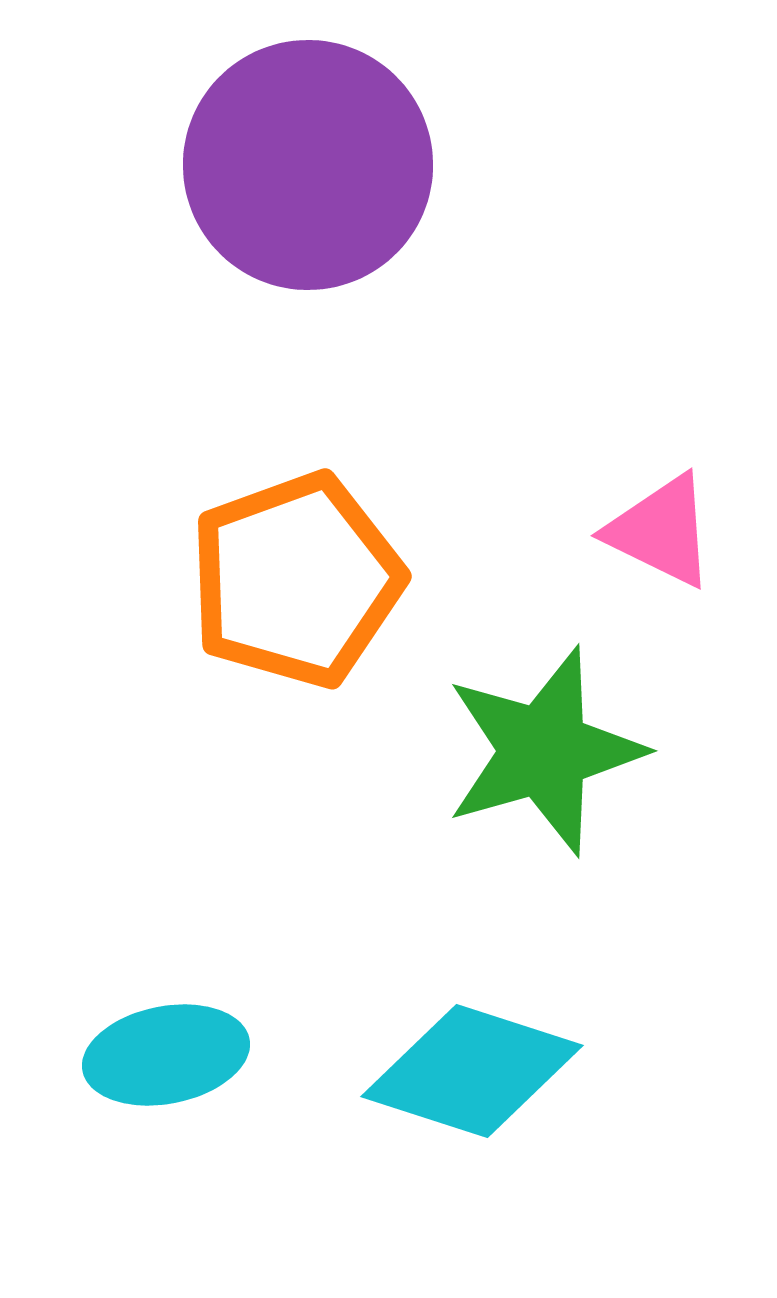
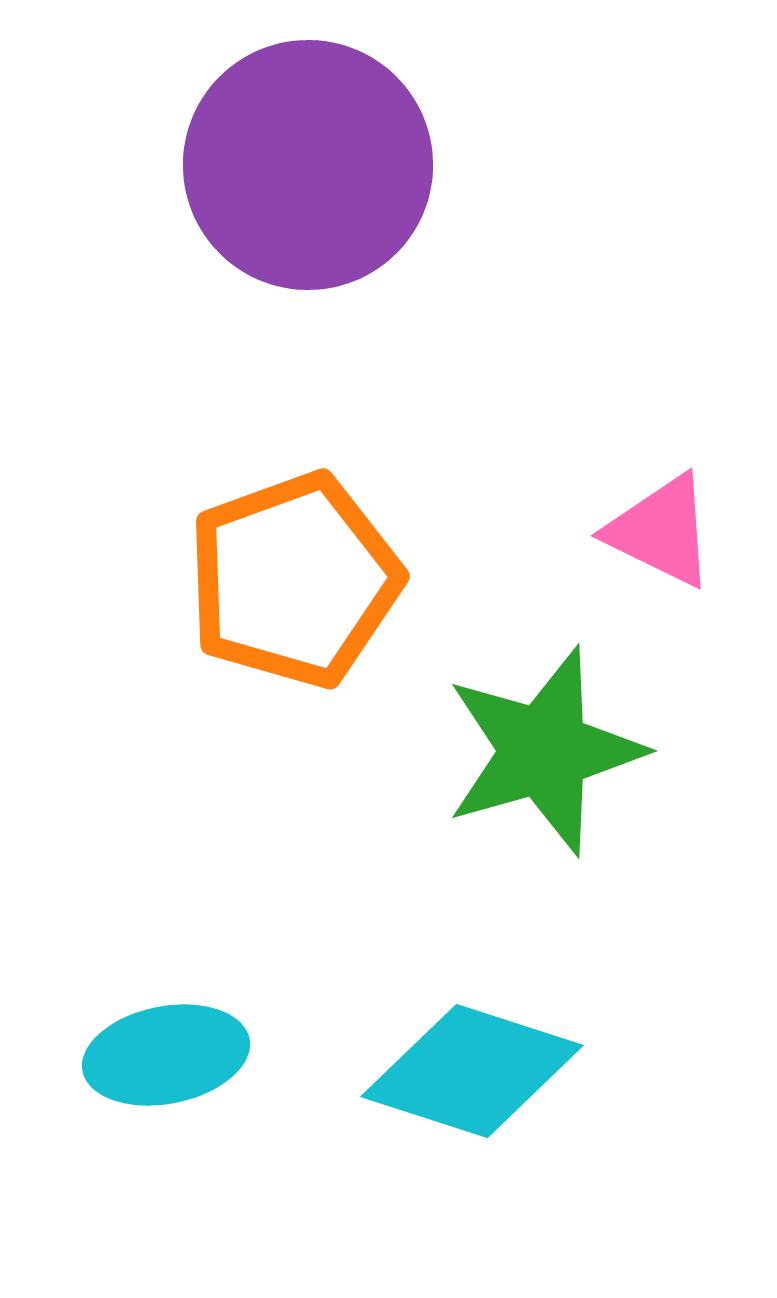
orange pentagon: moved 2 px left
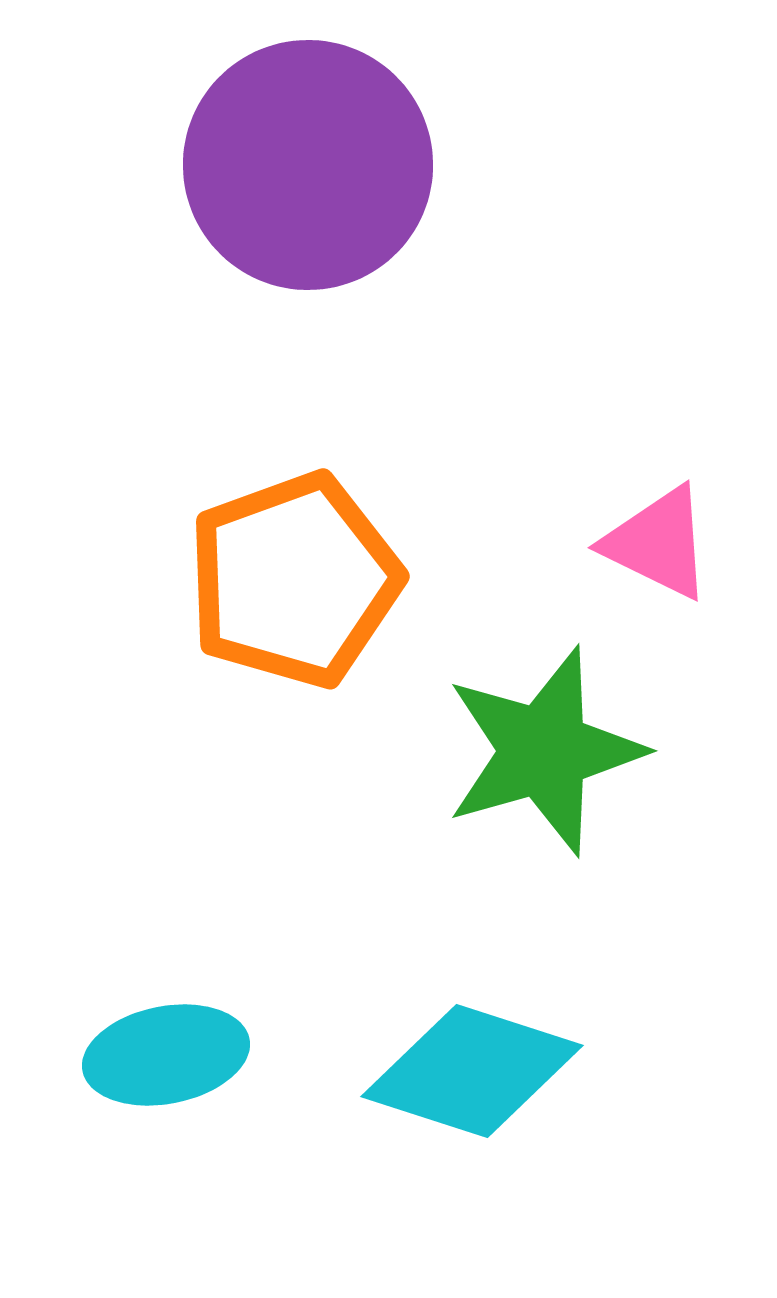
pink triangle: moved 3 px left, 12 px down
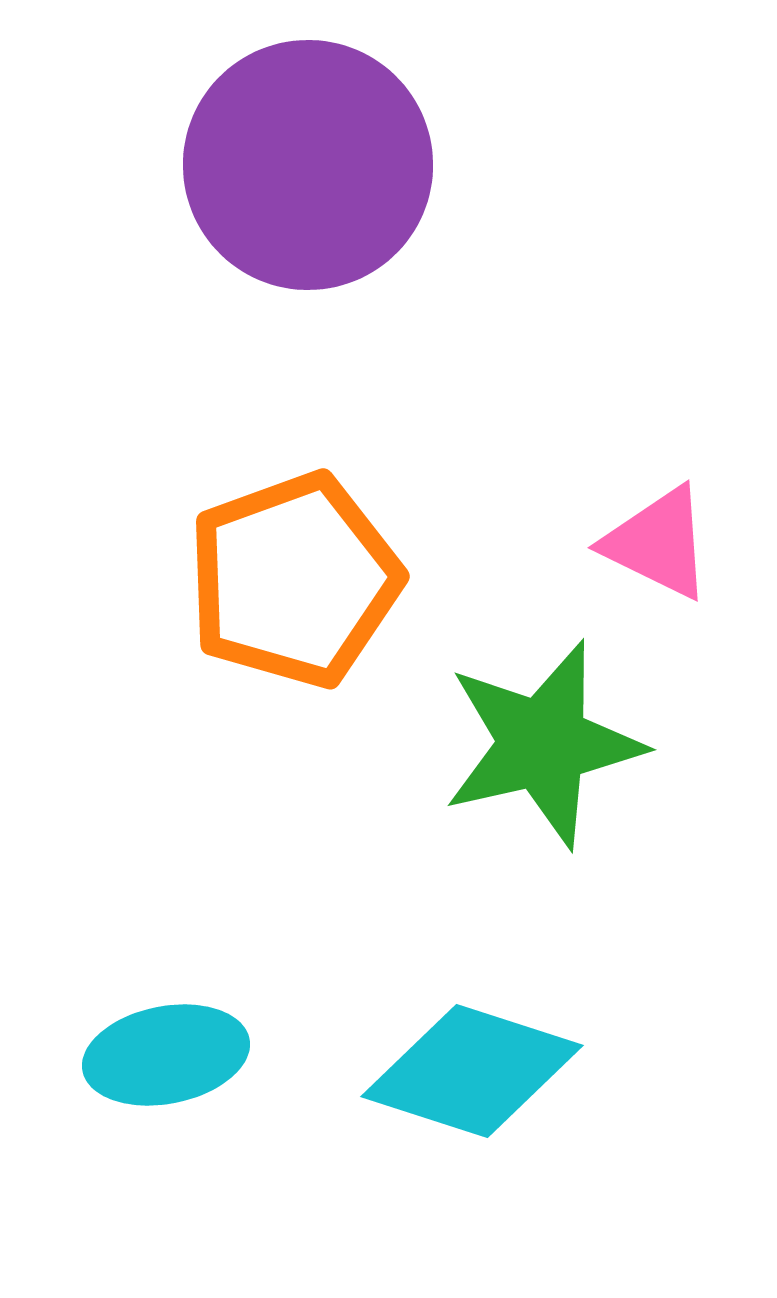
green star: moved 1 px left, 7 px up; rotated 3 degrees clockwise
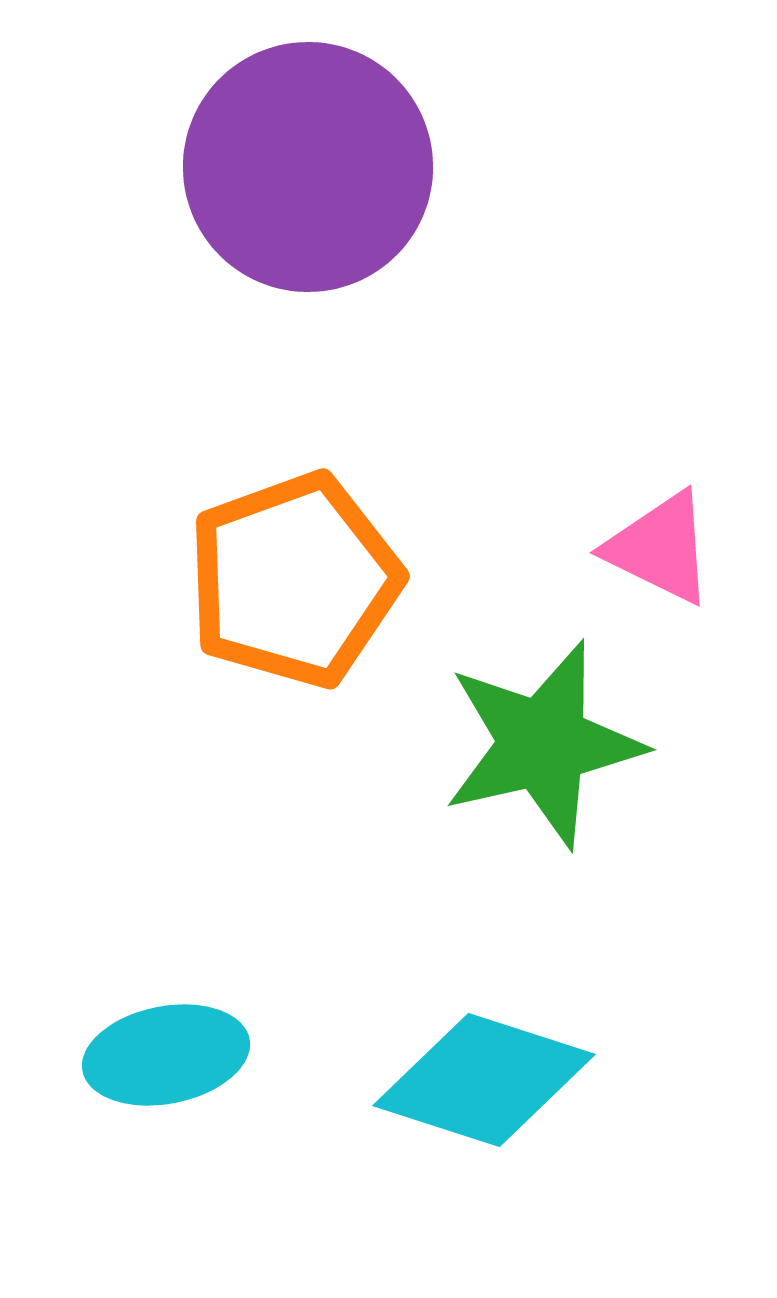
purple circle: moved 2 px down
pink triangle: moved 2 px right, 5 px down
cyan diamond: moved 12 px right, 9 px down
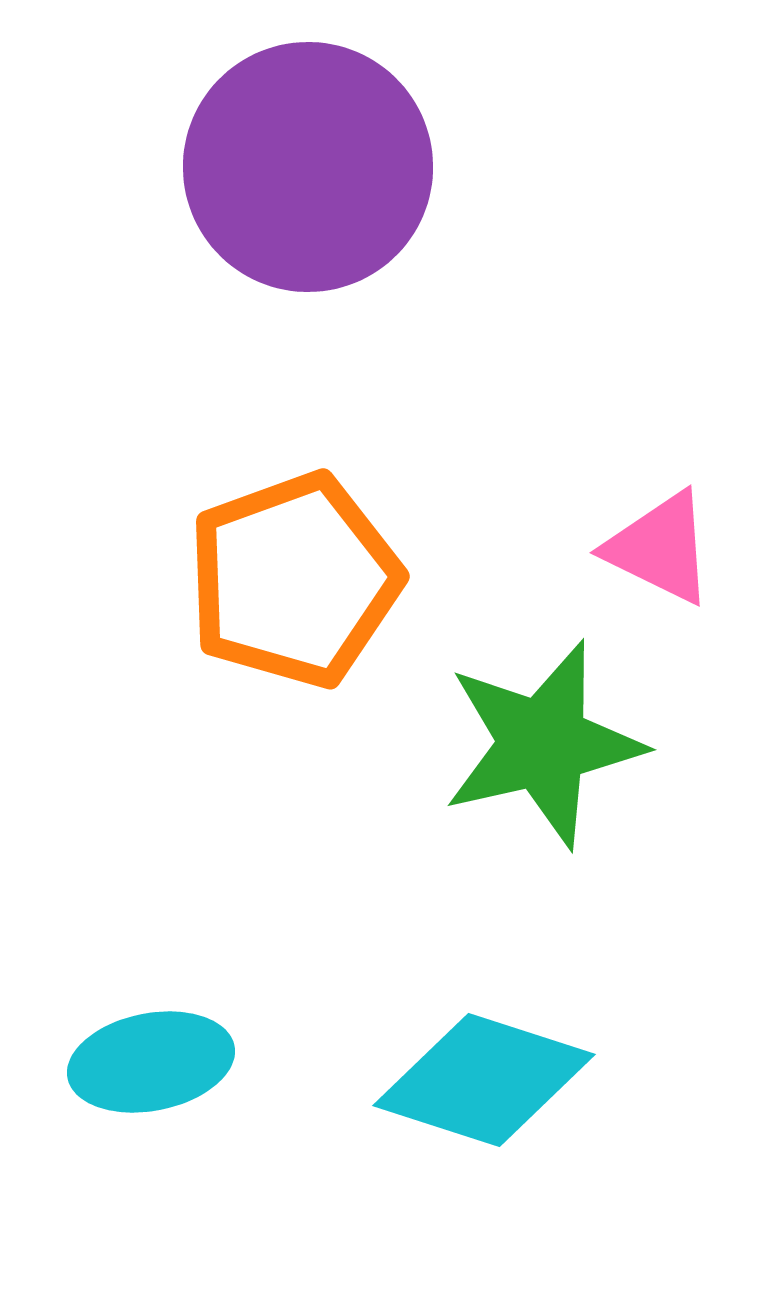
cyan ellipse: moved 15 px left, 7 px down
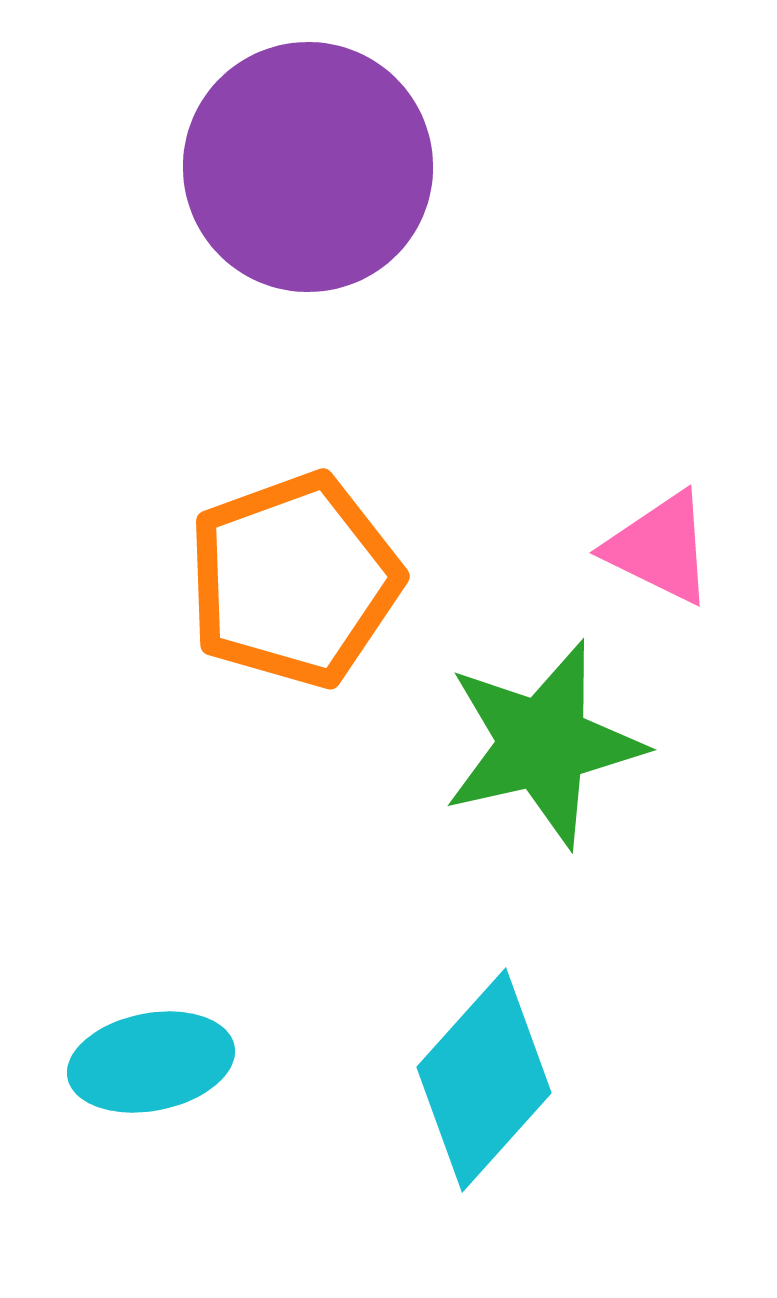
cyan diamond: rotated 66 degrees counterclockwise
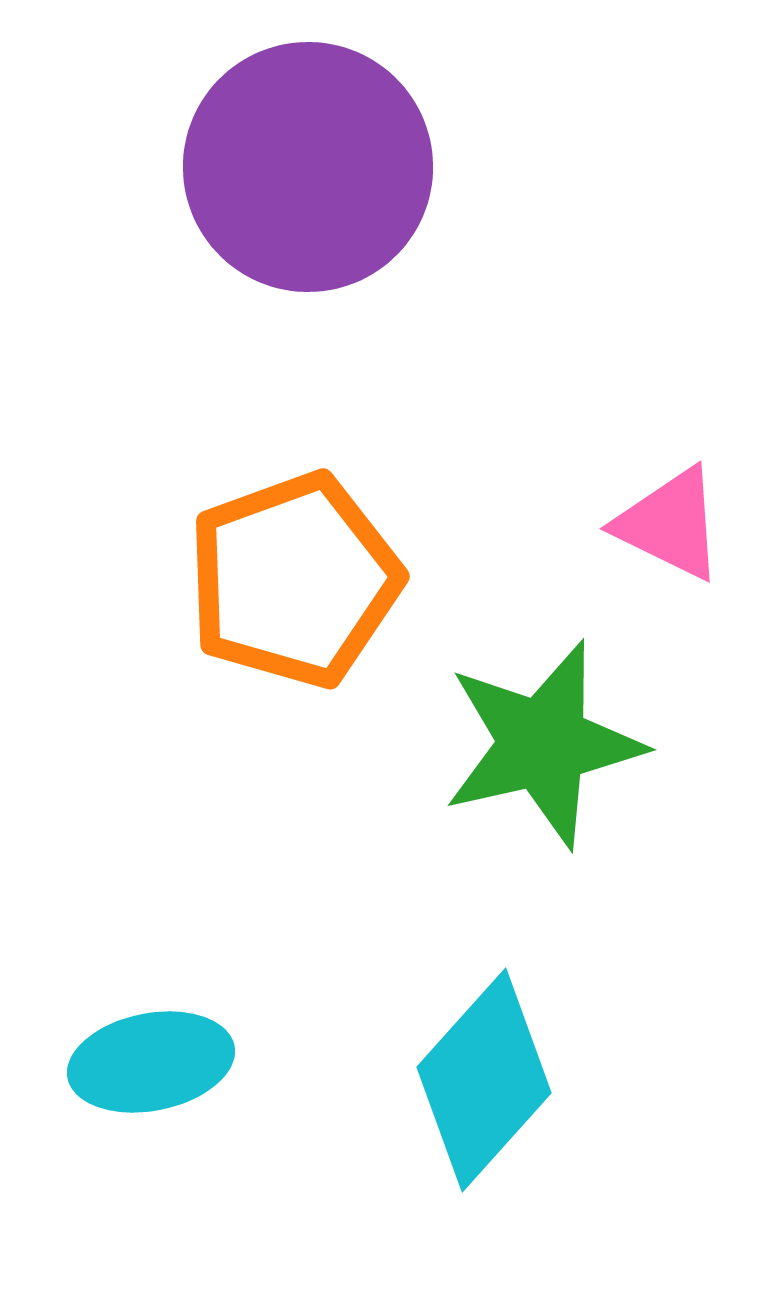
pink triangle: moved 10 px right, 24 px up
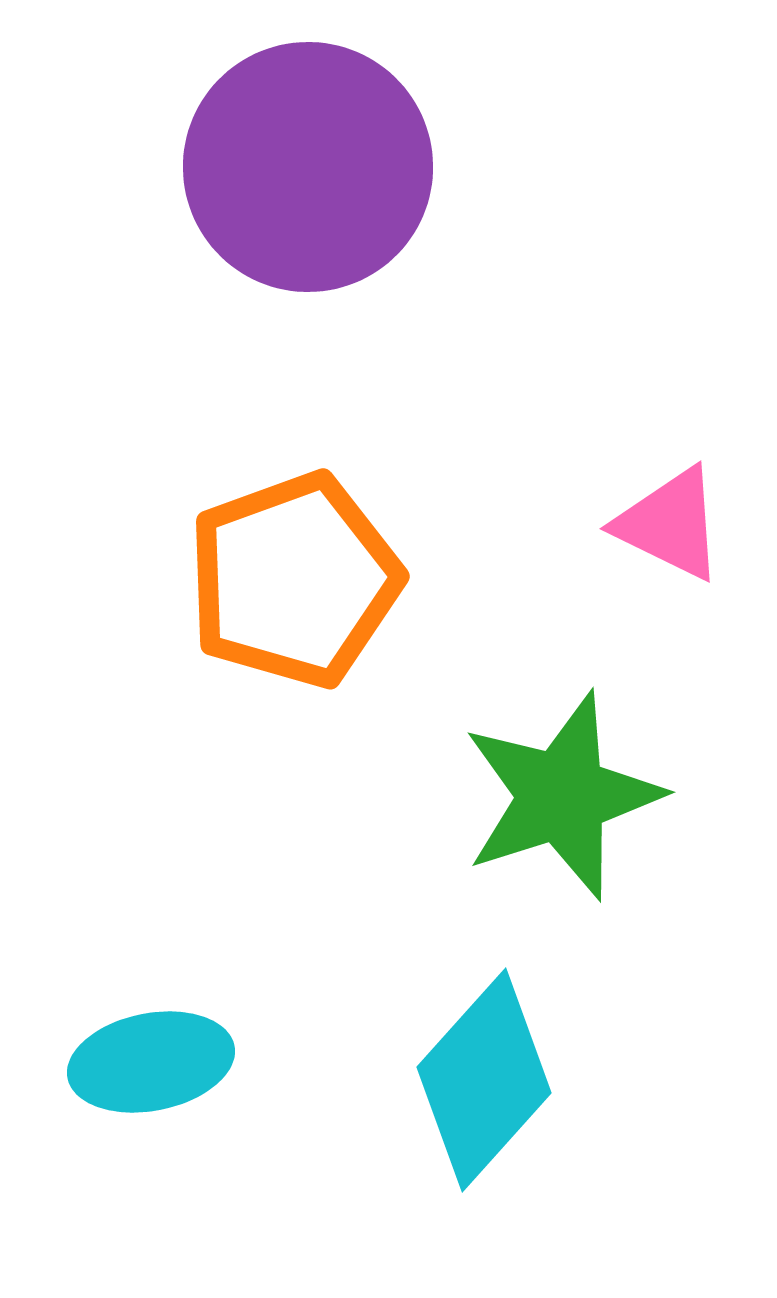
green star: moved 19 px right, 52 px down; rotated 5 degrees counterclockwise
